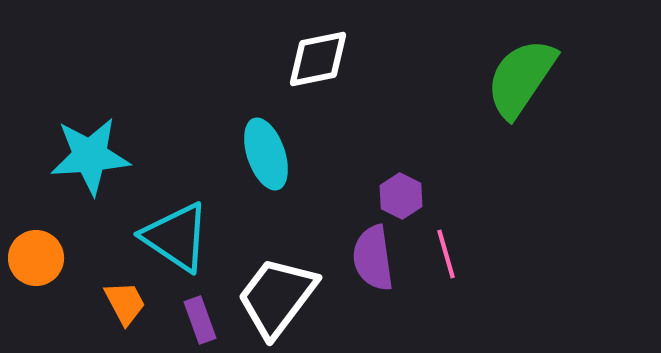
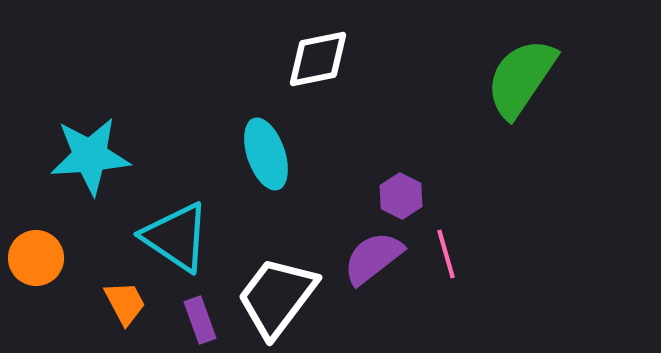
purple semicircle: rotated 60 degrees clockwise
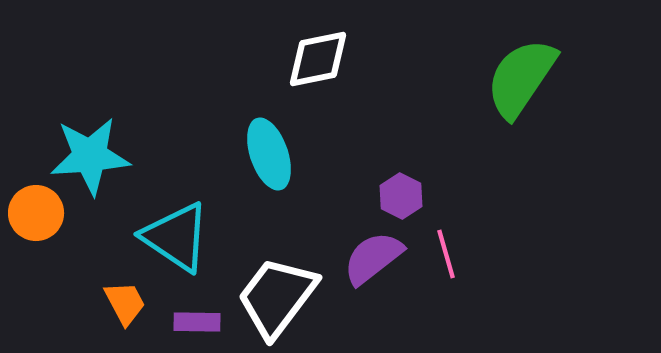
cyan ellipse: moved 3 px right
orange circle: moved 45 px up
purple rectangle: moved 3 px left, 2 px down; rotated 69 degrees counterclockwise
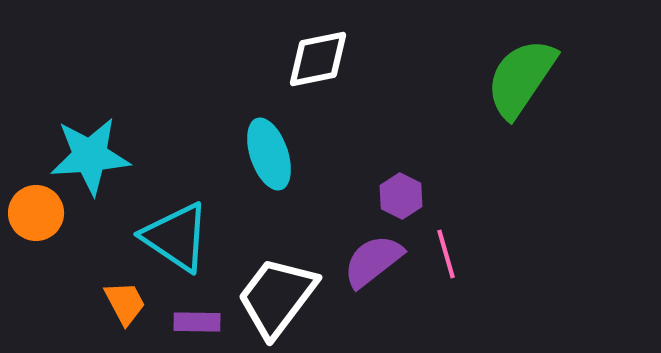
purple semicircle: moved 3 px down
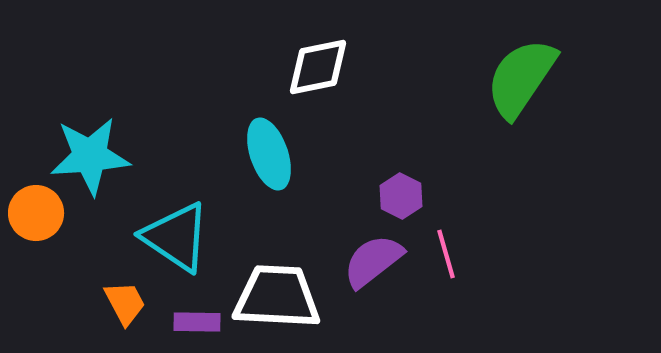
white diamond: moved 8 px down
white trapezoid: rotated 56 degrees clockwise
